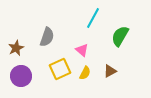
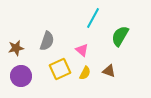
gray semicircle: moved 4 px down
brown star: rotated 14 degrees clockwise
brown triangle: moved 1 px left; rotated 48 degrees clockwise
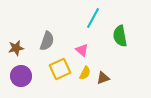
green semicircle: rotated 40 degrees counterclockwise
brown triangle: moved 6 px left, 7 px down; rotated 40 degrees counterclockwise
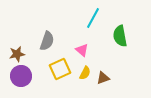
brown star: moved 1 px right, 6 px down
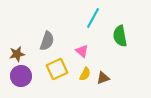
pink triangle: moved 1 px down
yellow square: moved 3 px left
yellow semicircle: moved 1 px down
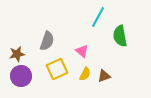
cyan line: moved 5 px right, 1 px up
brown triangle: moved 1 px right, 2 px up
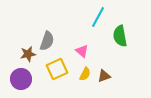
brown star: moved 11 px right
purple circle: moved 3 px down
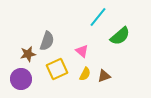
cyan line: rotated 10 degrees clockwise
green semicircle: rotated 120 degrees counterclockwise
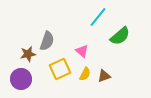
yellow square: moved 3 px right
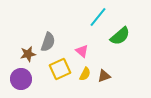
gray semicircle: moved 1 px right, 1 px down
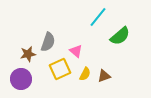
pink triangle: moved 6 px left
